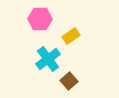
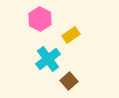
pink hexagon: rotated 25 degrees clockwise
yellow rectangle: moved 1 px up
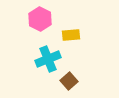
yellow rectangle: rotated 30 degrees clockwise
cyan cross: rotated 15 degrees clockwise
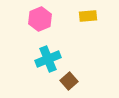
pink hexagon: rotated 10 degrees clockwise
yellow rectangle: moved 17 px right, 19 px up
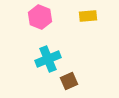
pink hexagon: moved 2 px up; rotated 15 degrees counterclockwise
brown square: rotated 18 degrees clockwise
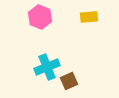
yellow rectangle: moved 1 px right, 1 px down
cyan cross: moved 1 px left, 8 px down
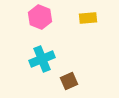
yellow rectangle: moved 1 px left, 1 px down
cyan cross: moved 5 px left, 8 px up
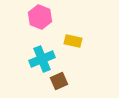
yellow rectangle: moved 15 px left, 23 px down; rotated 18 degrees clockwise
brown square: moved 10 px left
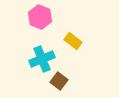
yellow rectangle: rotated 24 degrees clockwise
brown square: rotated 30 degrees counterclockwise
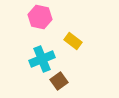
pink hexagon: rotated 10 degrees counterclockwise
brown square: rotated 18 degrees clockwise
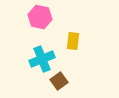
yellow rectangle: rotated 60 degrees clockwise
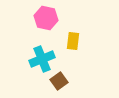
pink hexagon: moved 6 px right, 1 px down
